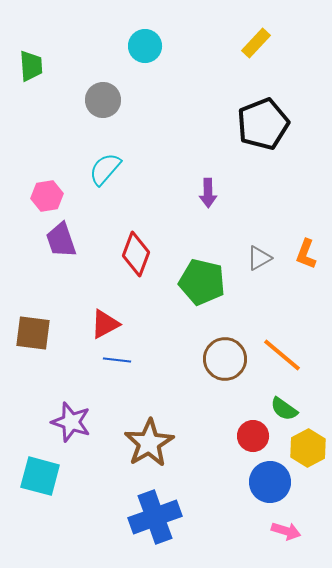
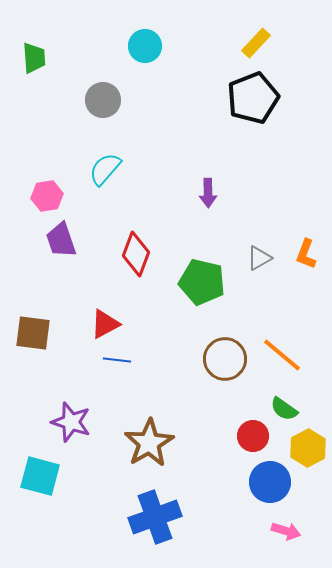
green trapezoid: moved 3 px right, 8 px up
black pentagon: moved 10 px left, 26 px up
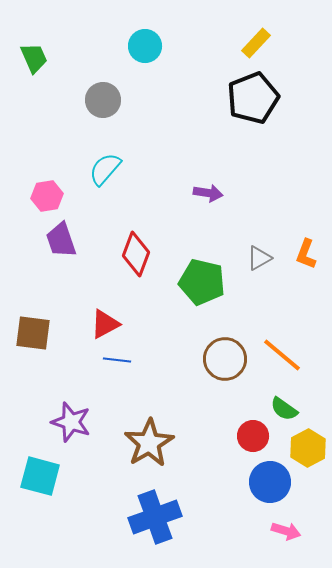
green trapezoid: rotated 20 degrees counterclockwise
purple arrow: rotated 80 degrees counterclockwise
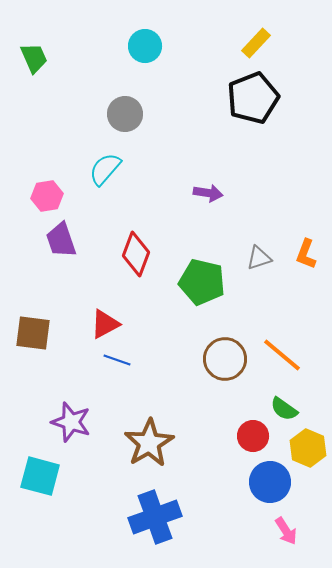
gray circle: moved 22 px right, 14 px down
gray triangle: rotated 12 degrees clockwise
blue line: rotated 12 degrees clockwise
yellow hexagon: rotated 9 degrees counterclockwise
pink arrow: rotated 40 degrees clockwise
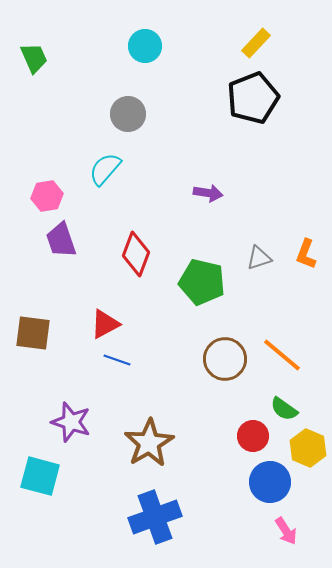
gray circle: moved 3 px right
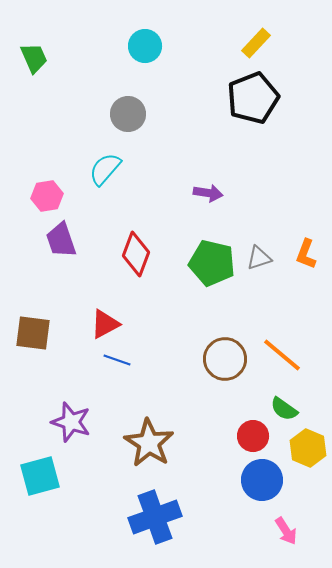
green pentagon: moved 10 px right, 19 px up
brown star: rotated 9 degrees counterclockwise
cyan square: rotated 30 degrees counterclockwise
blue circle: moved 8 px left, 2 px up
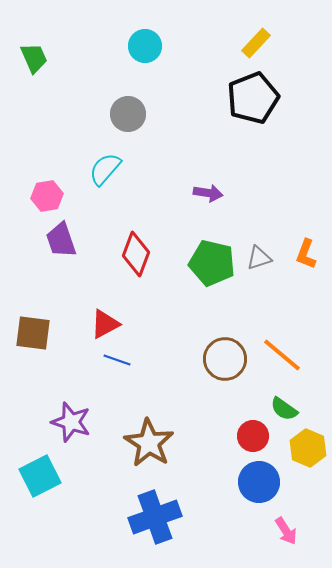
cyan square: rotated 12 degrees counterclockwise
blue circle: moved 3 px left, 2 px down
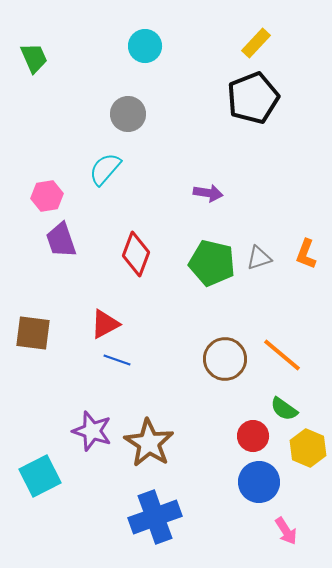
purple star: moved 21 px right, 9 px down
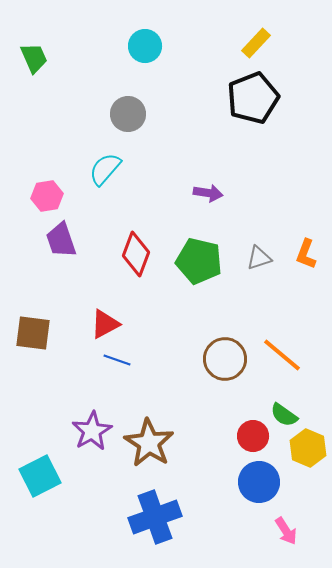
green pentagon: moved 13 px left, 2 px up
green semicircle: moved 6 px down
purple star: rotated 24 degrees clockwise
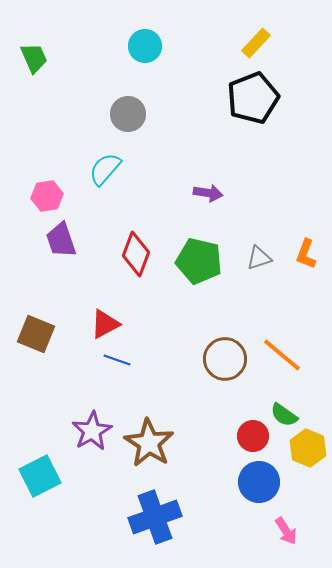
brown square: moved 3 px right, 1 px down; rotated 15 degrees clockwise
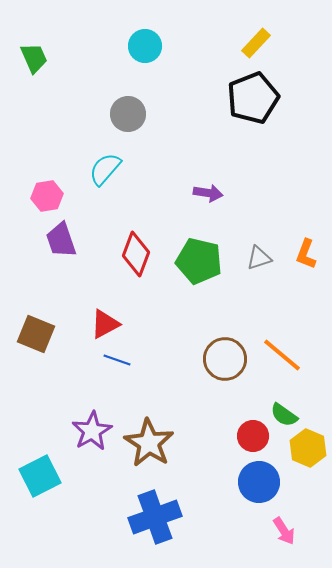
pink arrow: moved 2 px left
